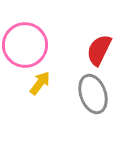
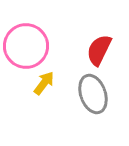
pink circle: moved 1 px right, 1 px down
yellow arrow: moved 4 px right
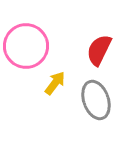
yellow arrow: moved 11 px right
gray ellipse: moved 3 px right, 6 px down
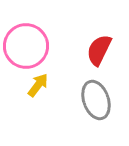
yellow arrow: moved 17 px left, 2 px down
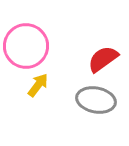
red semicircle: moved 4 px right, 9 px down; rotated 28 degrees clockwise
gray ellipse: rotated 60 degrees counterclockwise
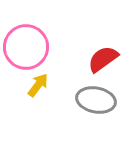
pink circle: moved 1 px down
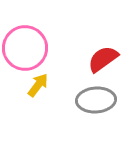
pink circle: moved 1 px left, 1 px down
gray ellipse: rotated 15 degrees counterclockwise
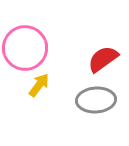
yellow arrow: moved 1 px right
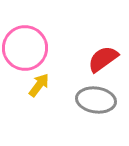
gray ellipse: rotated 12 degrees clockwise
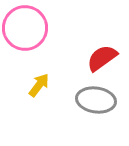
pink circle: moved 20 px up
red semicircle: moved 1 px left, 1 px up
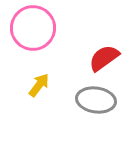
pink circle: moved 8 px right
red semicircle: moved 2 px right
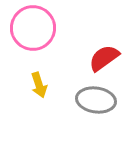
yellow arrow: rotated 125 degrees clockwise
